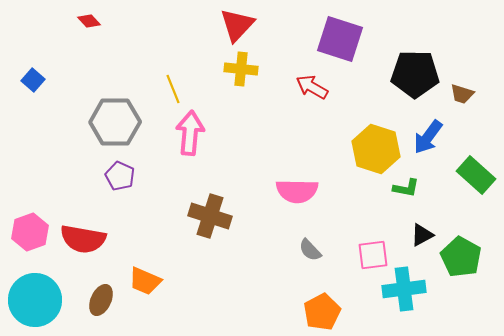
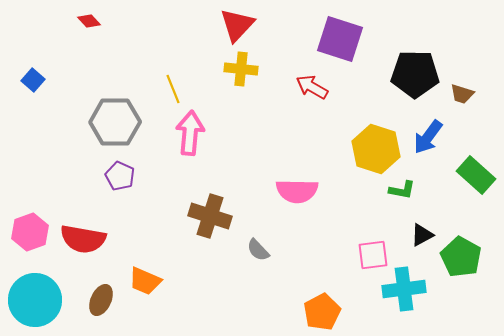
green L-shape: moved 4 px left, 2 px down
gray semicircle: moved 52 px left
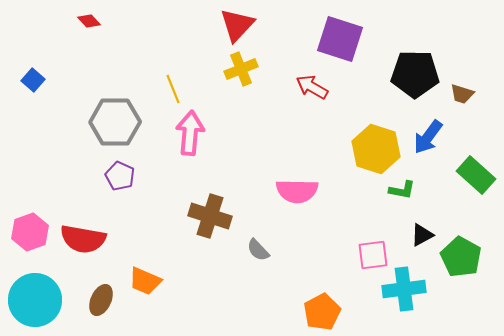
yellow cross: rotated 28 degrees counterclockwise
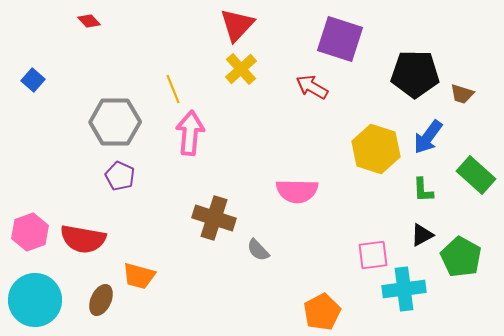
yellow cross: rotated 20 degrees counterclockwise
green L-shape: moved 21 px right; rotated 76 degrees clockwise
brown cross: moved 4 px right, 2 px down
orange trapezoid: moved 6 px left, 5 px up; rotated 8 degrees counterclockwise
